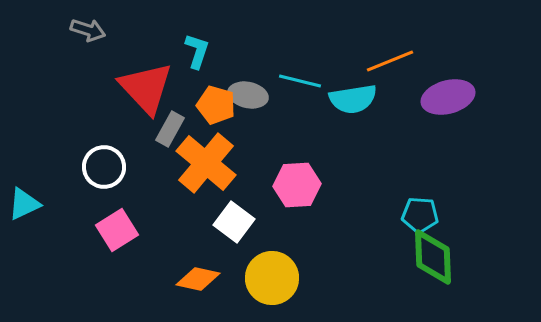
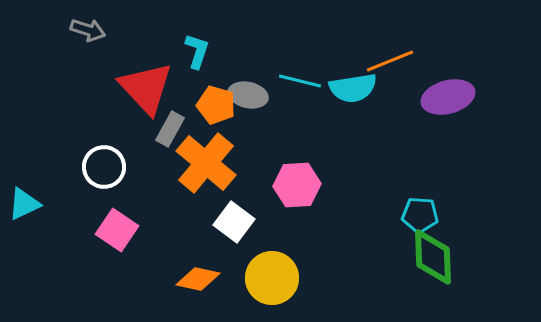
cyan semicircle: moved 11 px up
pink square: rotated 24 degrees counterclockwise
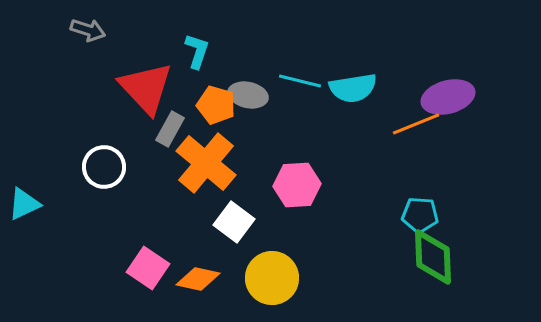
orange line: moved 26 px right, 63 px down
pink square: moved 31 px right, 38 px down
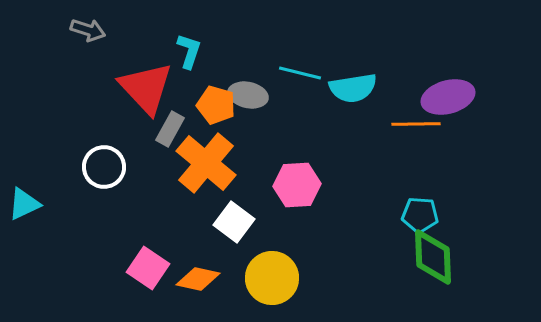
cyan L-shape: moved 8 px left
cyan line: moved 8 px up
orange line: rotated 21 degrees clockwise
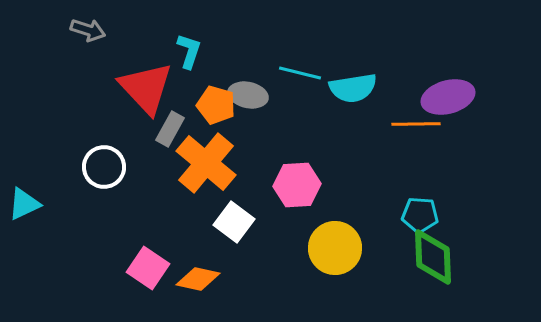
yellow circle: moved 63 px right, 30 px up
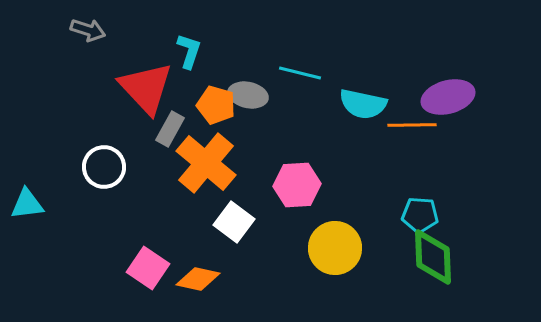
cyan semicircle: moved 10 px right, 16 px down; rotated 21 degrees clockwise
orange line: moved 4 px left, 1 px down
cyan triangle: moved 3 px right; rotated 18 degrees clockwise
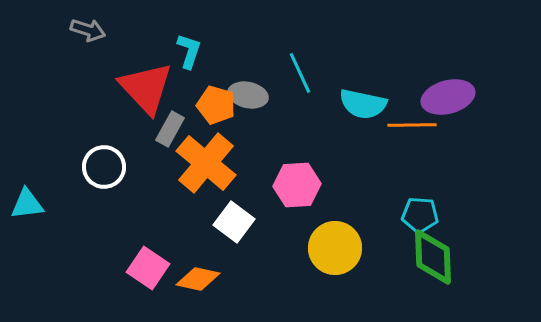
cyan line: rotated 51 degrees clockwise
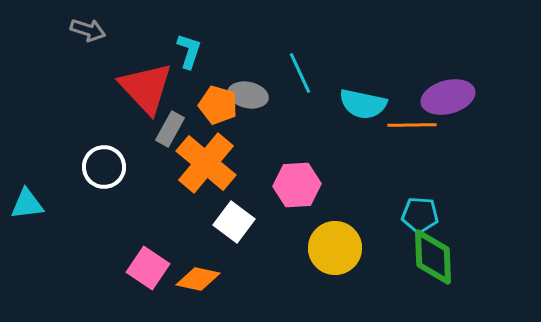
orange pentagon: moved 2 px right
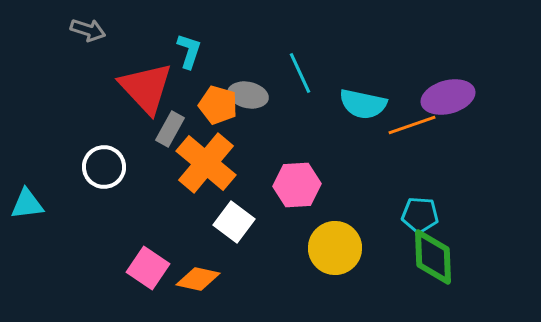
orange line: rotated 18 degrees counterclockwise
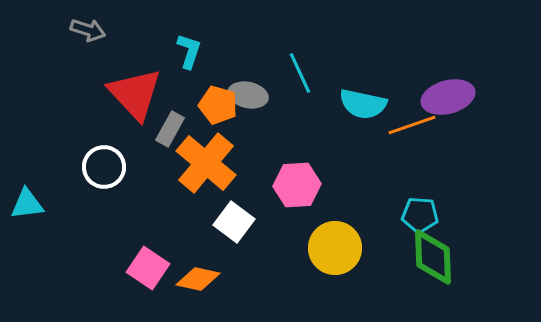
red triangle: moved 11 px left, 6 px down
